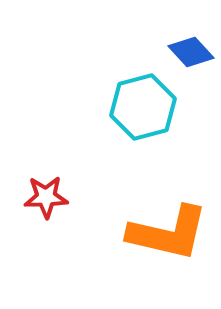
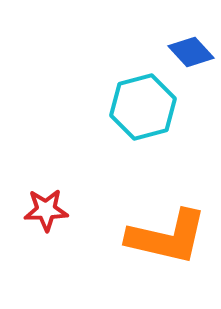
red star: moved 13 px down
orange L-shape: moved 1 px left, 4 px down
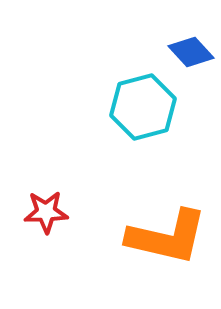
red star: moved 2 px down
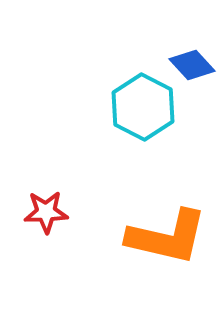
blue diamond: moved 1 px right, 13 px down
cyan hexagon: rotated 18 degrees counterclockwise
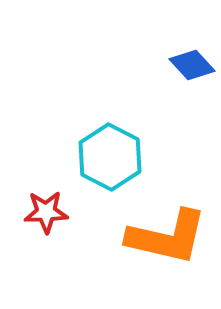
cyan hexagon: moved 33 px left, 50 px down
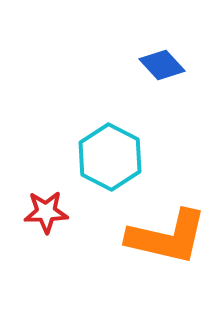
blue diamond: moved 30 px left
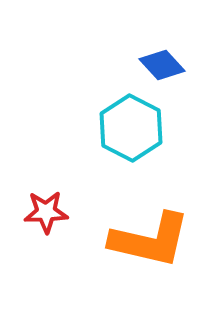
cyan hexagon: moved 21 px right, 29 px up
orange L-shape: moved 17 px left, 3 px down
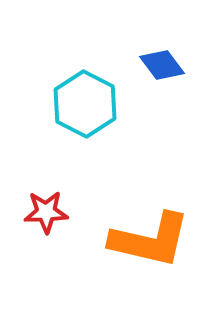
blue diamond: rotated 6 degrees clockwise
cyan hexagon: moved 46 px left, 24 px up
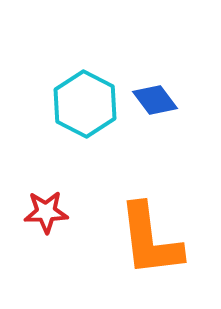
blue diamond: moved 7 px left, 35 px down
orange L-shape: rotated 70 degrees clockwise
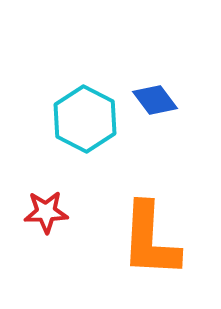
cyan hexagon: moved 15 px down
orange L-shape: rotated 10 degrees clockwise
